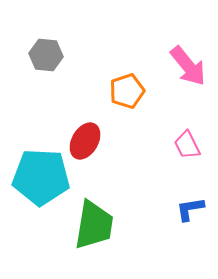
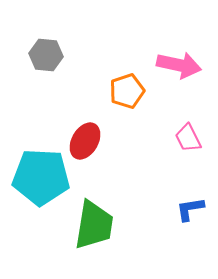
pink arrow: moved 9 px left, 1 px up; rotated 39 degrees counterclockwise
pink trapezoid: moved 1 px right, 7 px up
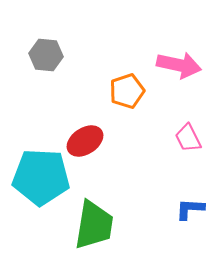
red ellipse: rotated 27 degrees clockwise
blue L-shape: rotated 12 degrees clockwise
